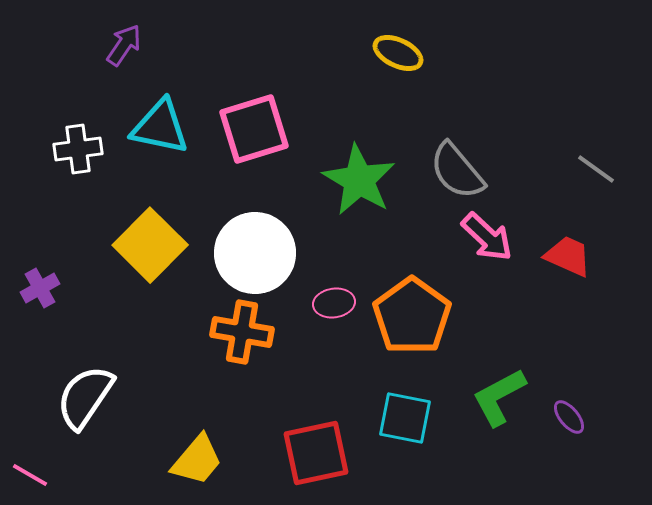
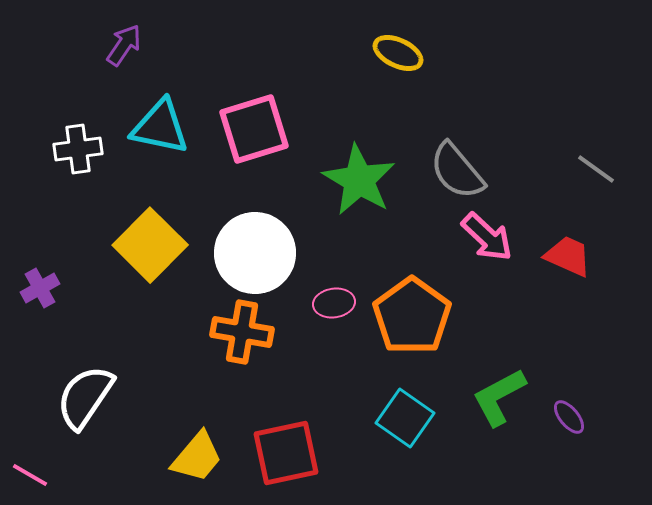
cyan square: rotated 24 degrees clockwise
red square: moved 30 px left
yellow trapezoid: moved 3 px up
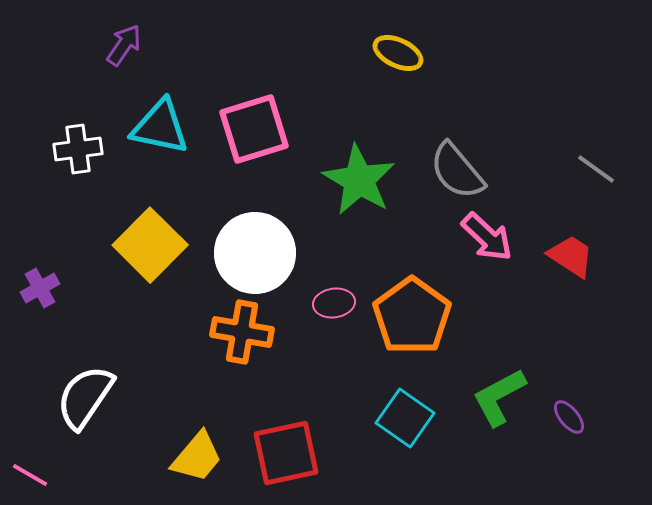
red trapezoid: moved 3 px right; rotated 9 degrees clockwise
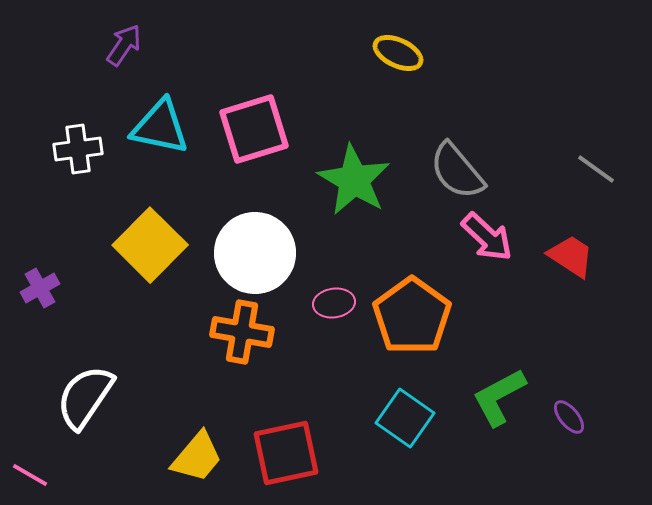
green star: moved 5 px left
